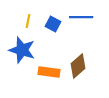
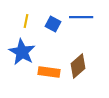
yellow line: moved 2 px left
blue star: moved 2 px down; rotated 12 degrees clockwise
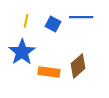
blue star: rotated 8 degrees clockwise
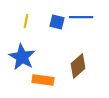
blue square: moved 4 px right, 2 px up; rotated 14 degrees counterclockwise
blue star: moved 5 px down; rotated 8 degrees counterclockwise
orange rectangle: moved 6 px left, 8 px down
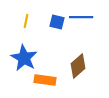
blue star: moved 2 px right, 1 px down
orange rectangle: moved 2 px right
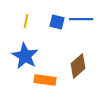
blue line: moved 2 px down
blue star: moved 1 px right, 2 px up
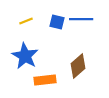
yellow line: rotated 56 degrees clockwise
orange rectangle: rotated 15 degrees counterclockwise
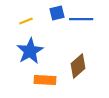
blue square: moved 9 px up; rotated 28 degrees counterclockwise
blue star: moved 5 px right, 5 px up; rotated 12 degrees clockwise
orange rectangle: rotated 10 degrees clockwise
